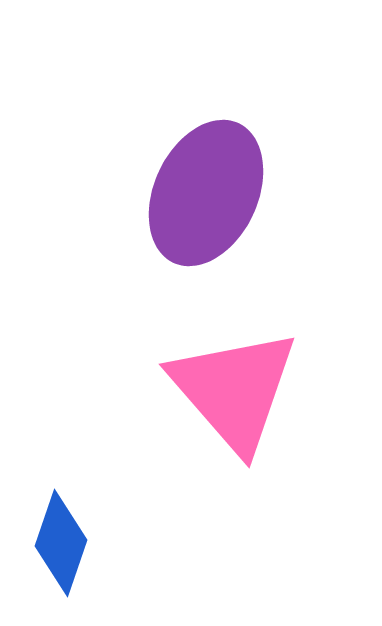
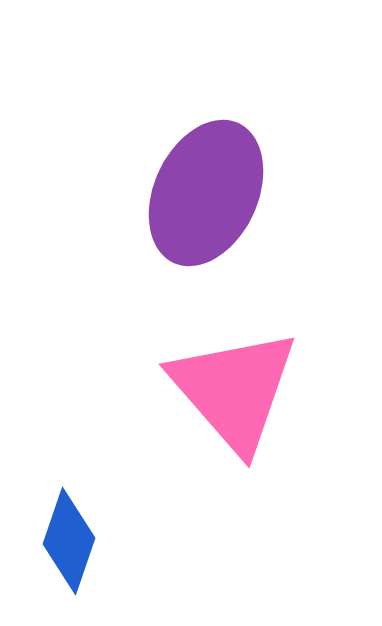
blue diamond: moved 8 px right, 2 px up
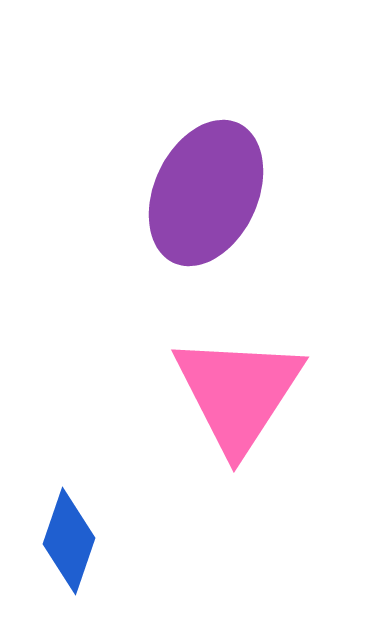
pink triangle: moved 4 px right, 3 px down; rotated 14 degrees clockwise
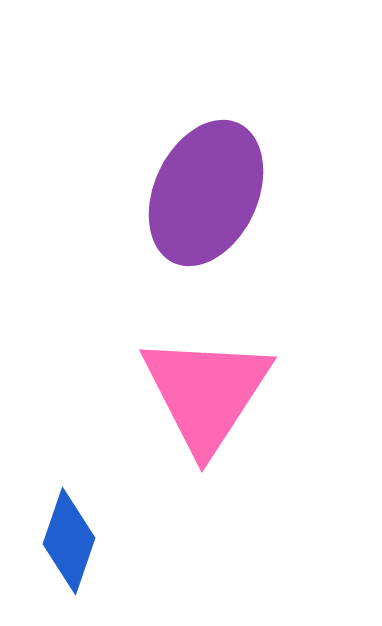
pink triangle: moved 32 px left
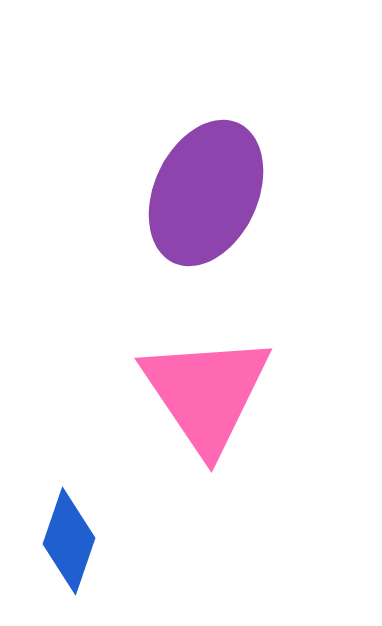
pink triangle: rotated 7 degrees counterclockwise
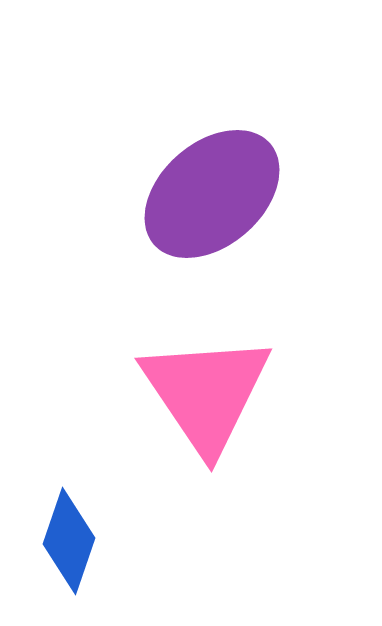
purple ellipse: moved 6 px right, 1 px down; rotated 24 degrees clockwise
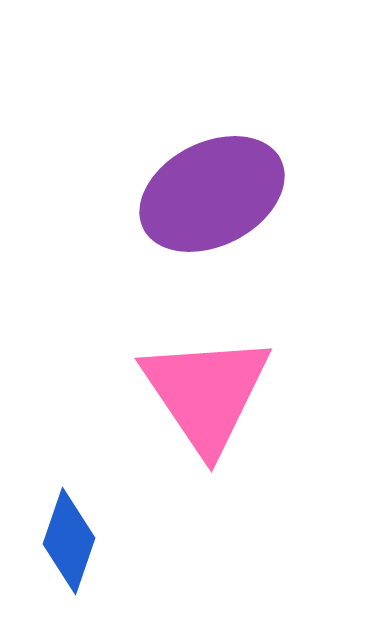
purple ellipse: rotated 14 degrees clockwise
